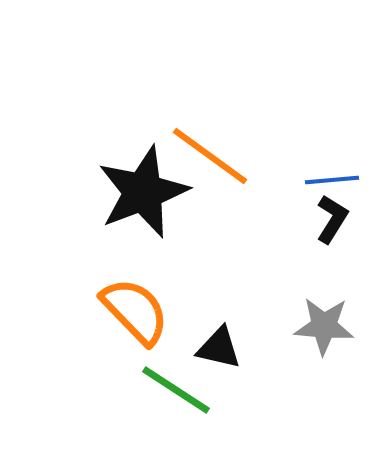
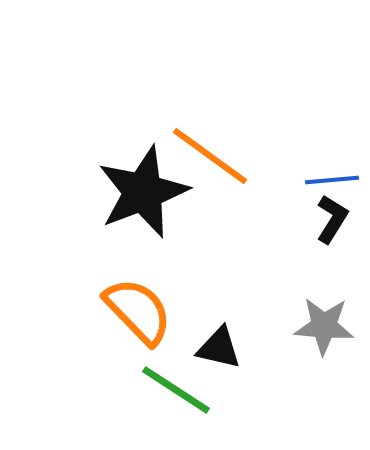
orange semicircle: moved 3 px right
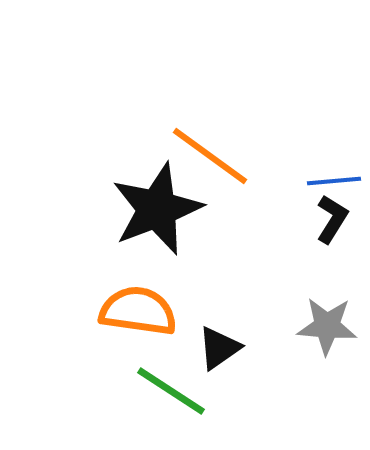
blue line: moved 2 px right, 1 px down
black star: moved 14 px right, 17 px down
orange semicircle: rotated 38 degrees counterclockwise
gray star: moved 3 px right
black triangle: rotated 48 degrees counterclockwise
green line: moved 5 px left, 1 px down
